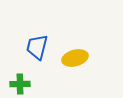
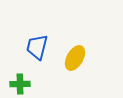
yellow ellipse: rotated 45 degrees counterclockwise
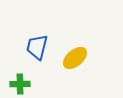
yellow ellipse: rotated 20 degrees clockwise
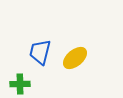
blue trapezoid: moved 3 px right, 5 px down
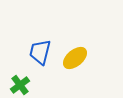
green cross: moved 1 px down; rotated 36 degrees counterclockwise
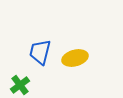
yellow ellipse: rotated 25 degrees clockwise
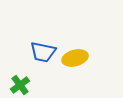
blue trapezoid: moved 3 px right; rotated 92 degrees counterclockwise
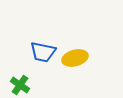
green cross: rotated 18 degrees counterclockwise
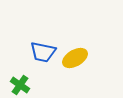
yellow ellipse: rotated 15 degrees counterclockwise
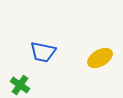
yellow ellipse: moved 25 px right
